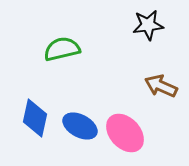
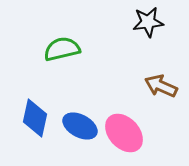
black star: moved 3 px up
pink ellipse: moved 1 px left
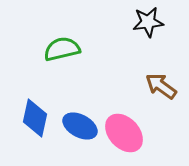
brown arrow: rotated 12 degrees clockwise
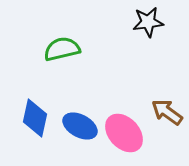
brown arrow: moved 6 px right, 26 px down
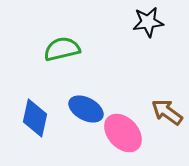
blue ellipse: moved 6 px right, 17 px up
pink ellipse: moved 1 px left
